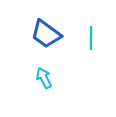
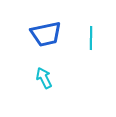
blue trapezoid: rotated 48 degrees counterclockwise
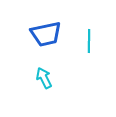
cyan line: moved 2 px left, 3 px down
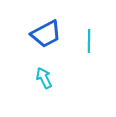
blue trapezoid: rotated 16 degrees counterclockwise
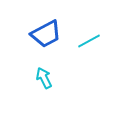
cyan line: rotated 60 degrees clockwise
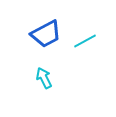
cyan line: moved 4 px left
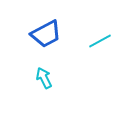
cyan line: moved 15 px right
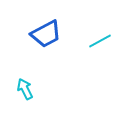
cyan arrow: moved 19 px left, 11 px down
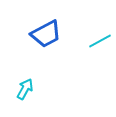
cyan arrow: rotated 55 degrees clockwise
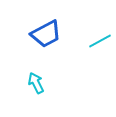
cyan arrow: moved 11 px right, 6 px up; rotated 55 degrees counterclockwise
